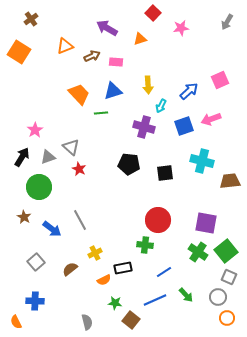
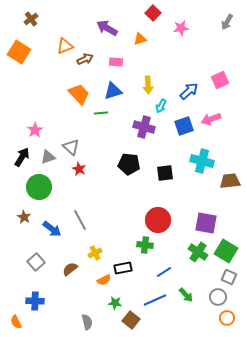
brown arrow at (92, 56): moved 7 px left, 3 px down
green square at (226, 251): rotated 20 degrees counterclockwise
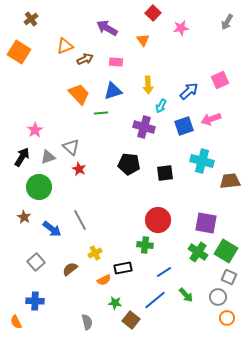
orange triangle at (140, 39): moved 3 px right, 1 px down; rotated 48 degrees counterclockwise
blue line at (155, 300): rotated 15 degrees counterclockwise
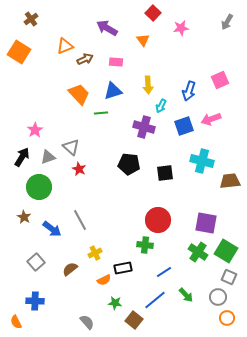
blue arrow at (189, 91): rotated 150 degrees clockwise
brown square at (131, 320): moved 3 px right
gray semicircle at (87, 322): rotated 28 degrees counterclockwise
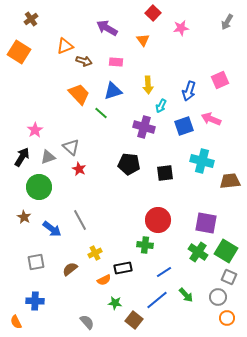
brown arrow at (85, 59): moved 1 px left, 2 px down; rotated 42 degrees clockwise
green line at (101, 113): rotated 48 degrees clockwise
pink arrow at (211, 119): rotated 42 degrees clockwise
gray square at (36, 262): rotated 30 degrees clockwise
blue line at (155, 300): moved 2 px right
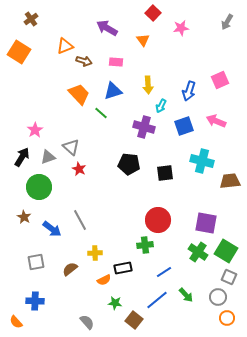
pink arrow at (211, 119): moved 5 px right, 2 px down
green cross at (145, 245): rotated 14 degrees counterclockwise
yellow cross at (95, 253): rotated 24 degrees clockwise
orange semicircle at (16, 322): rotated 16 degrees counterclockwise
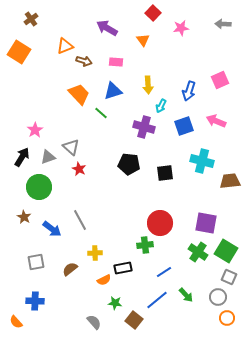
gray arrow at (227, 22): moved 4 px left, 2 px down; rotated 63 degrees clockwise
red circle at (158, 220): moved 2 px right, 3 px down
gray semicircle at (87, 322): moved 7 px right
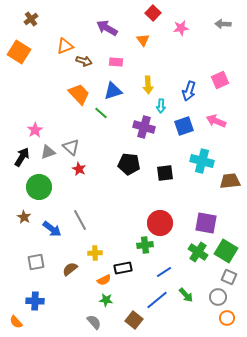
cyan arrow at (161, 106): rotated 24 degrees counterclockwise
gray triangle at (48, 157): moved 5 px up
green star at (115, 303): moved 9 px left, 3 px up
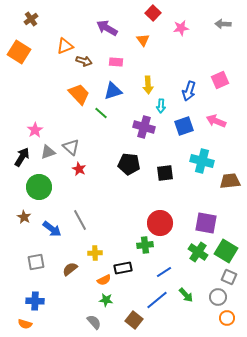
orange semicircle at (16, 322): moved 9 px right, 2 px down; rotated 32 degrees counterclockwise
